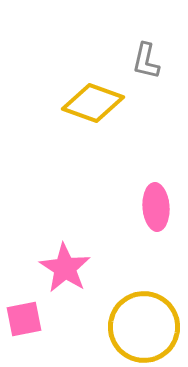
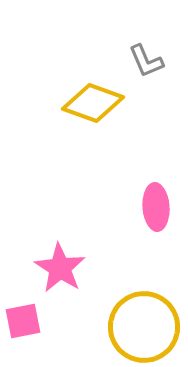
gray L-shape: rotated 36 degrees counterclockwise
pink star: moved 5 px left
pink square: moved 1 px left, 2 px down
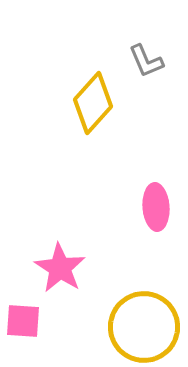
yellow diamond: rotated 68 degrees counterclockwise
pink square: rotated 15 degrees clockwise
